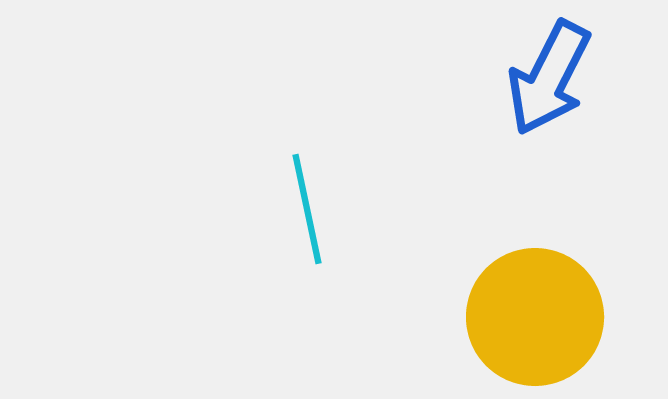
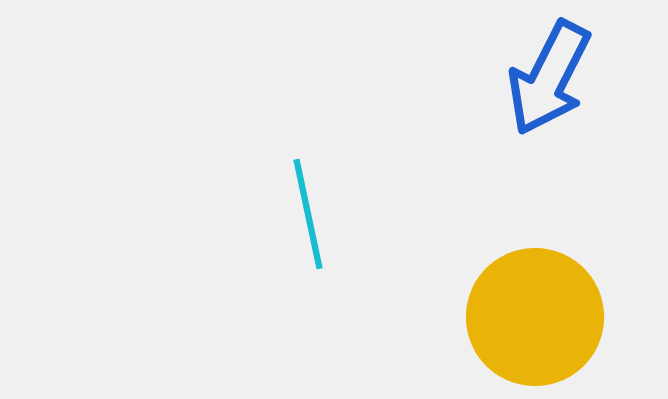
cyan line: moved 1 px right, 5 px down
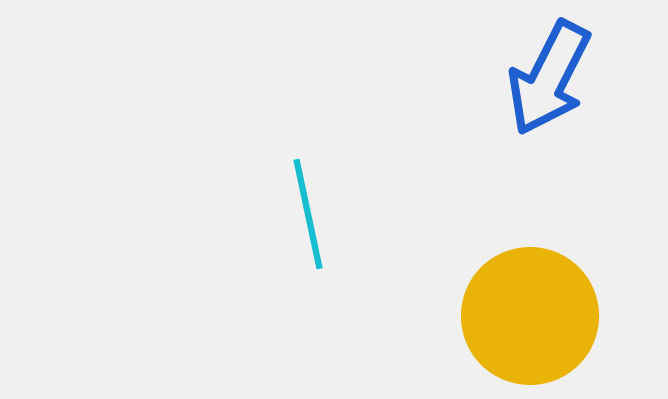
yellow circle: moved 5 px left, 1 px up
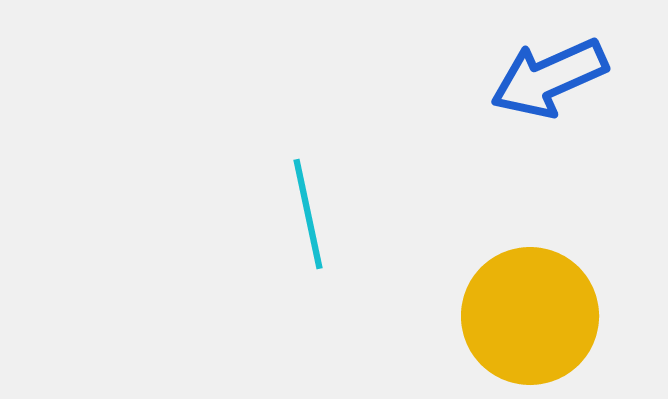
blue arrow: rotated 39 degrees clockwise
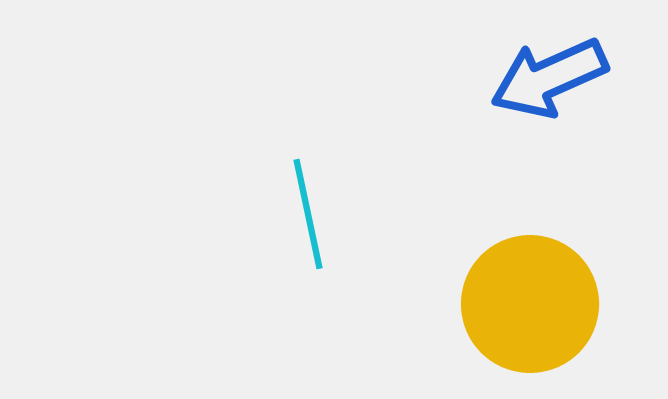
yellow circle: moved 12 px up
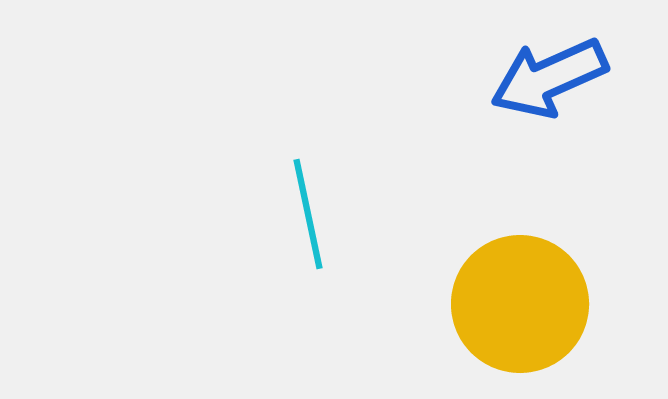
yellow circle: moved 10 px left
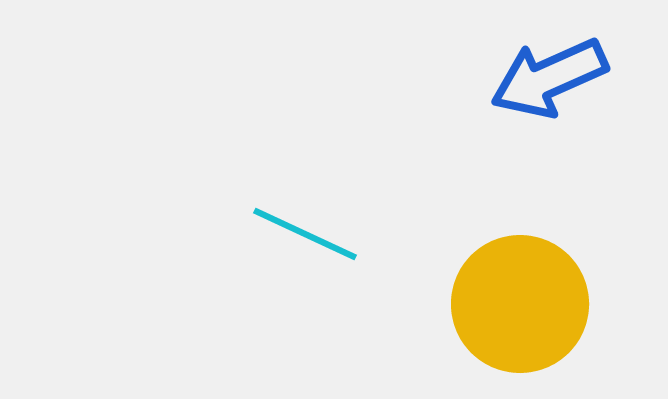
cyan line: moved 3 px left, 20 px down; rotated 53 degrees counterclockwise
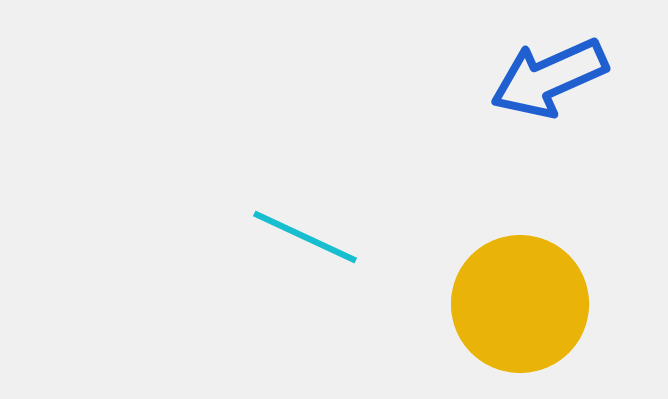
cyan line: moved 3 px down
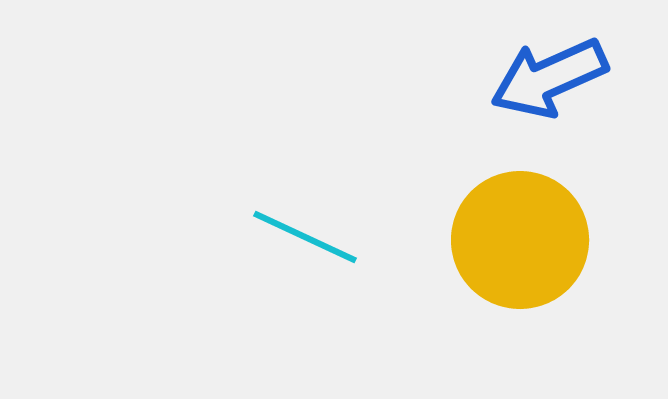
yellow circle: moved 64 px up
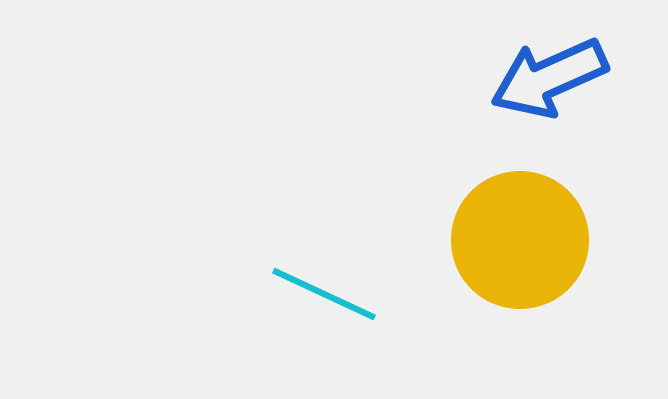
cyan line: moved 19 px right, 57 px down
